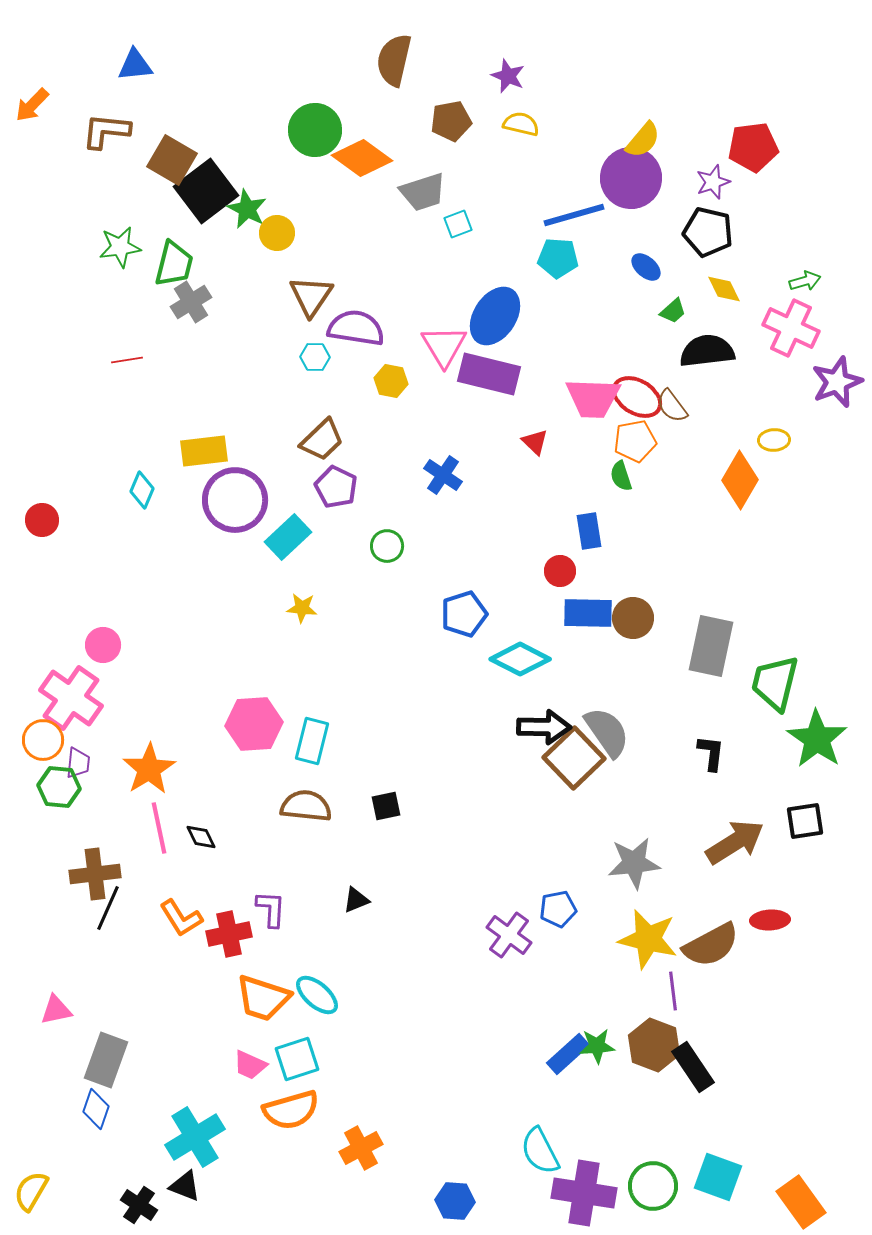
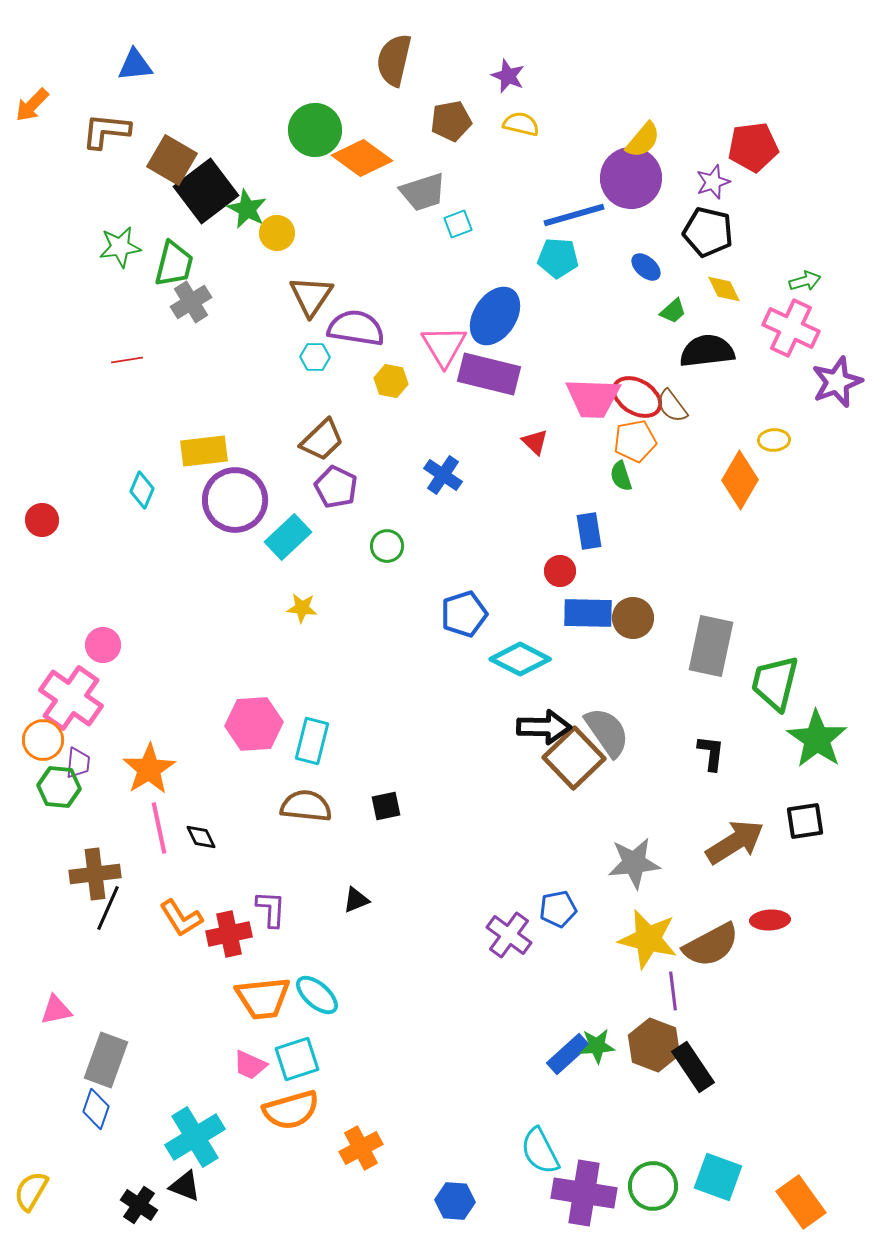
orange trapezoid at (263, 998): rotated 24 degrees counterclockwise
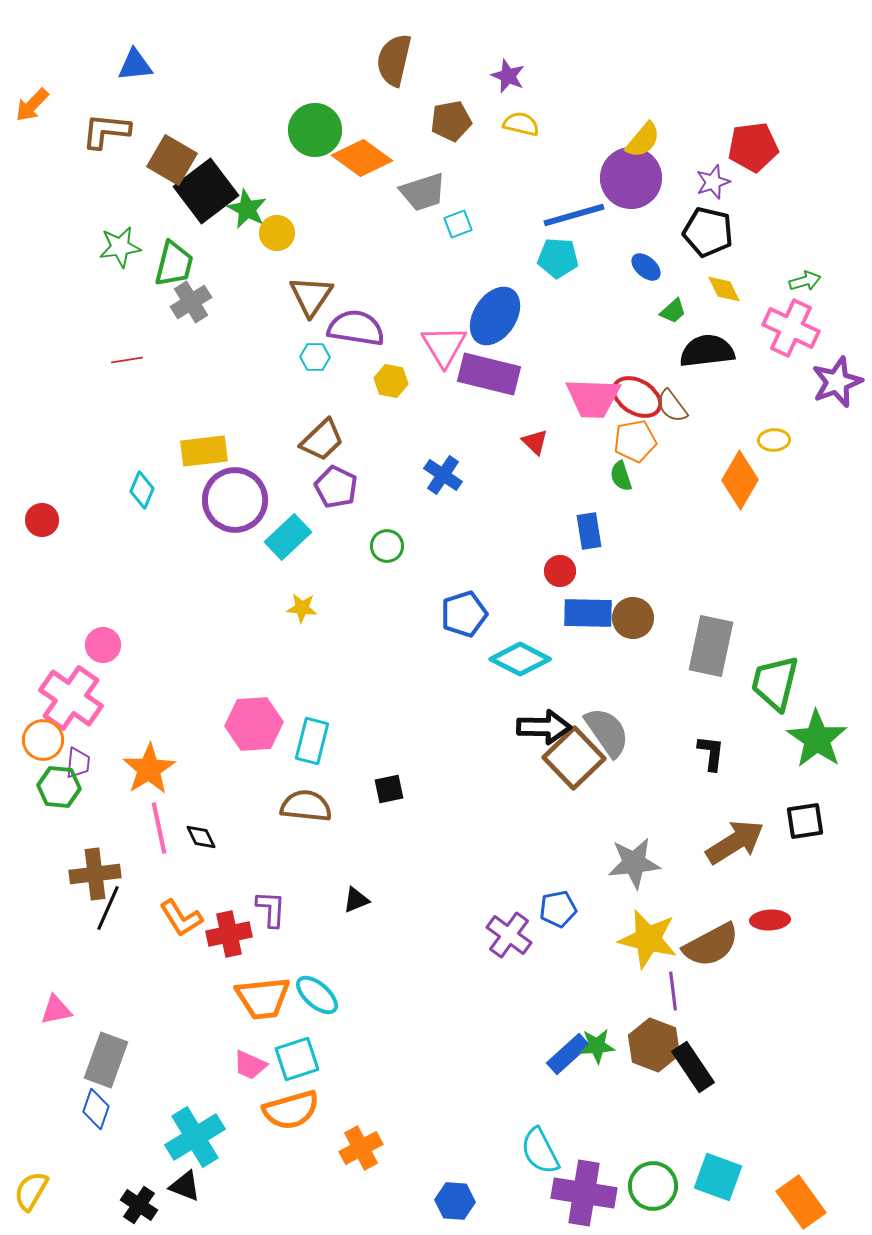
black square at (386, 806): moved 3 px right, 17 px up
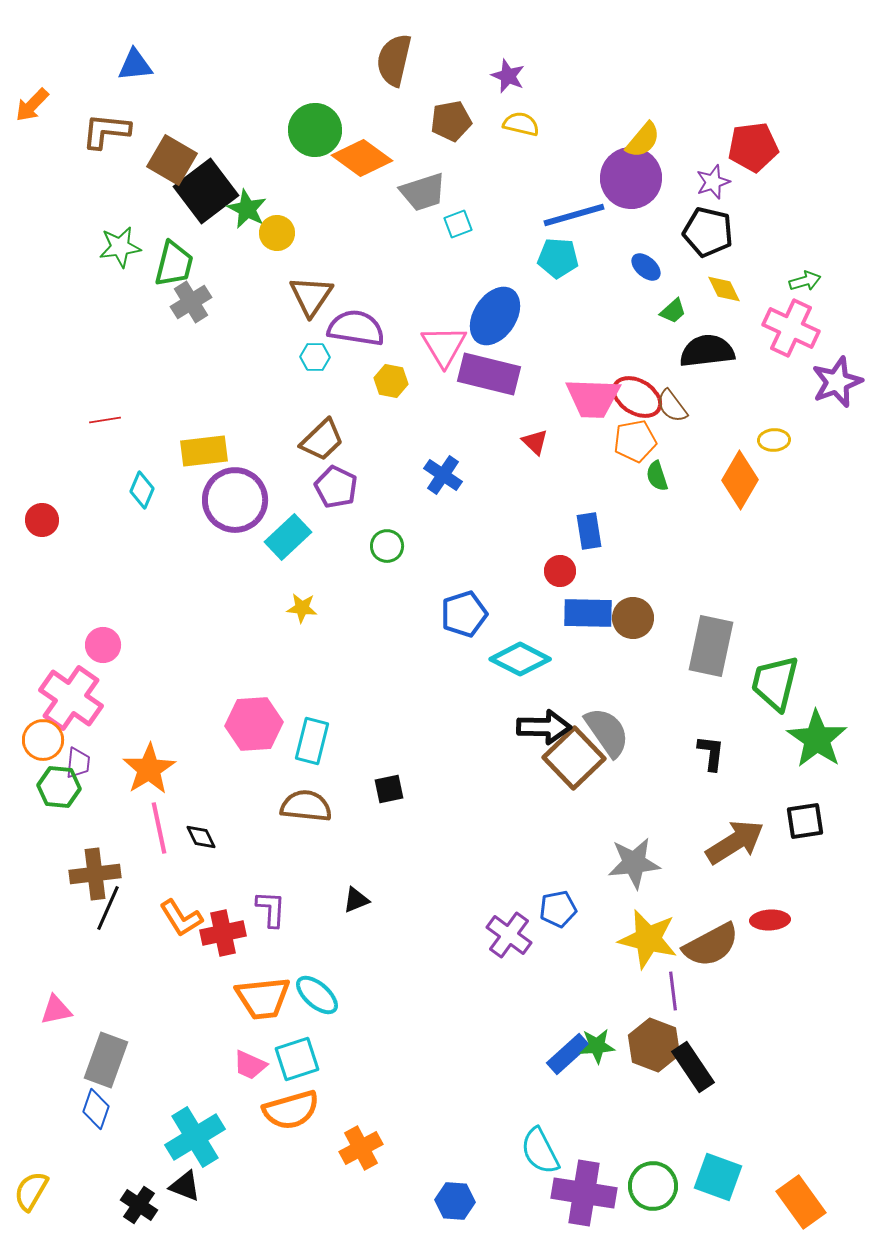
red line at (127, 360): moved 22 px left, 60 px down
green semicircle at (621, 476): moved 36 px right
red cross at (229, 934): moved 6 px left, 1 px up
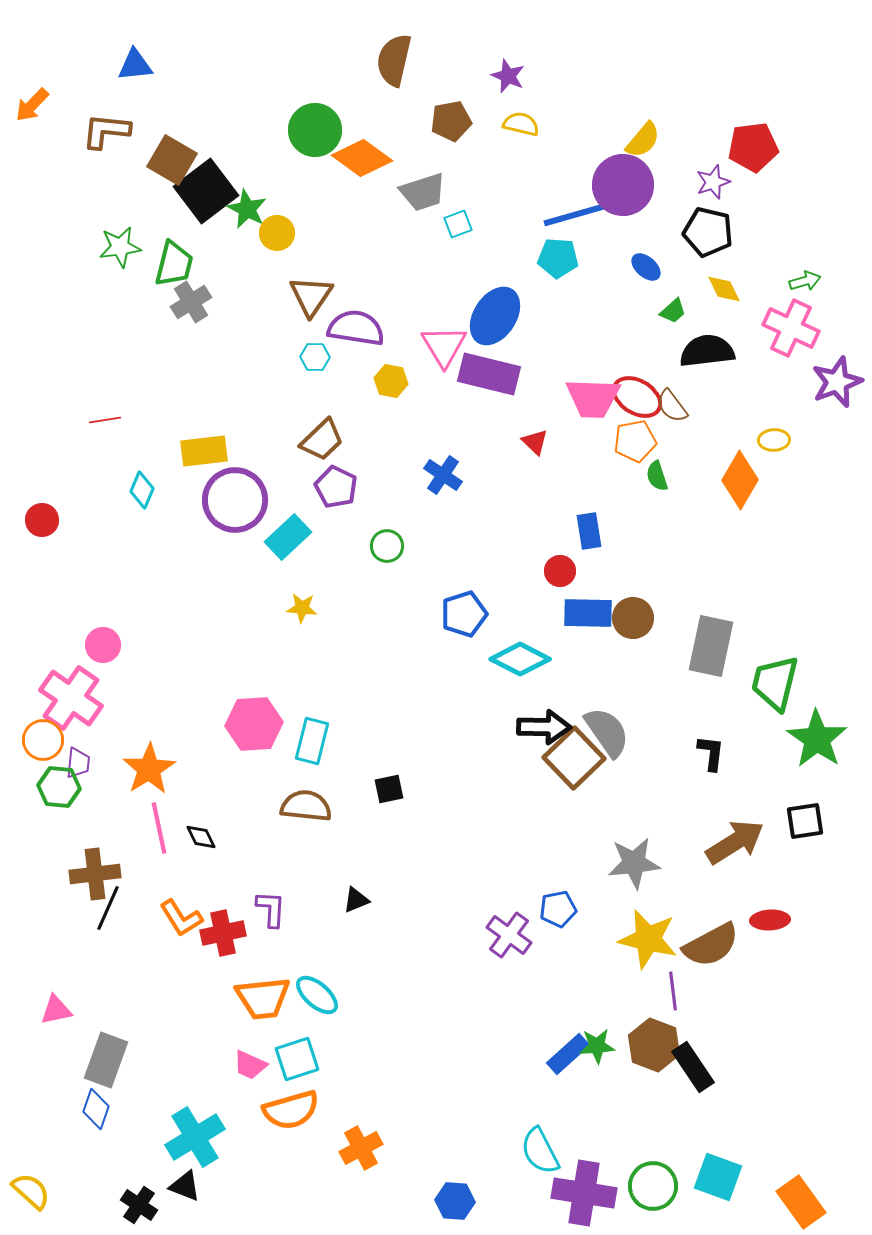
purple circle at (631, 178): moved 8 px left, 7 px down
yellow semicircle at (31, 1191): rotated 102 degrees clockwise
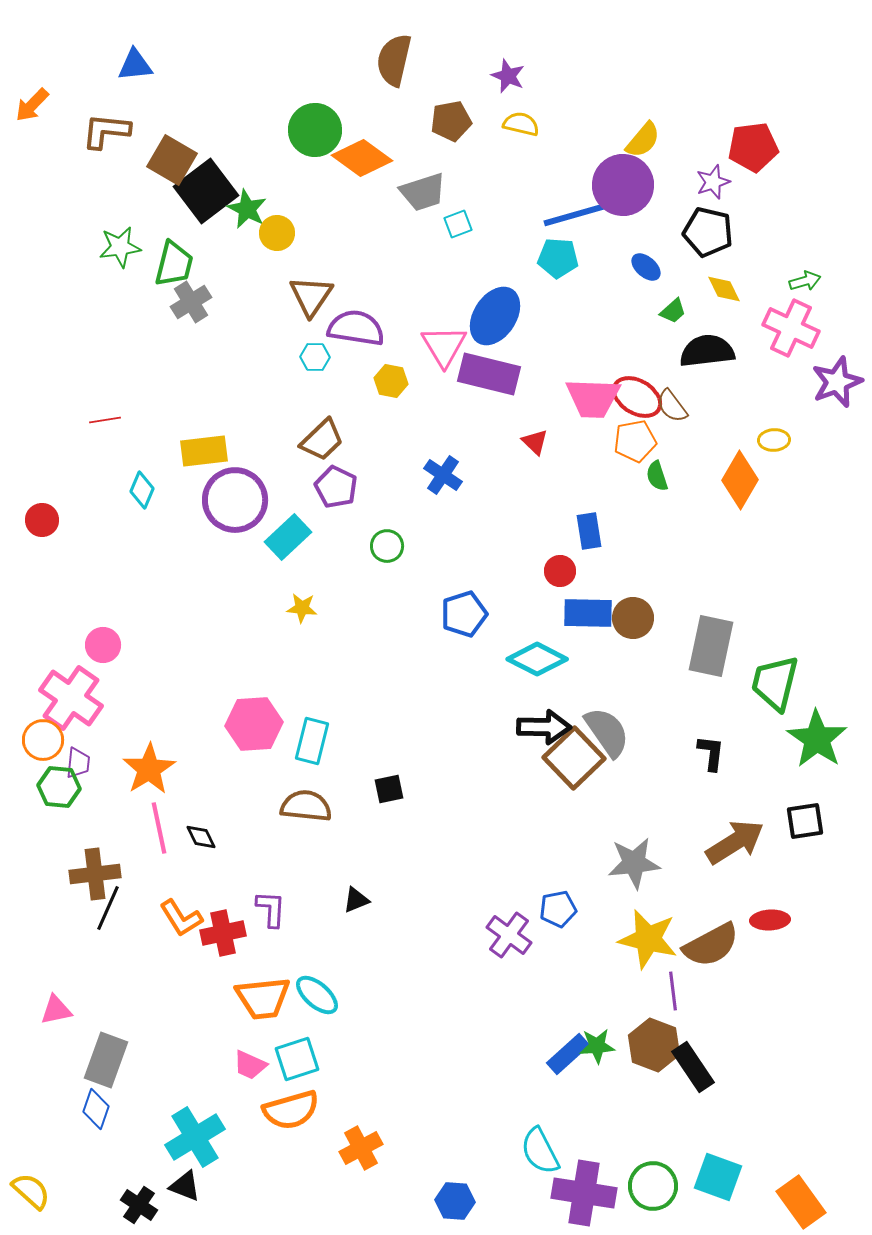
cyan diamond at (520, 659): moved 17 px right
